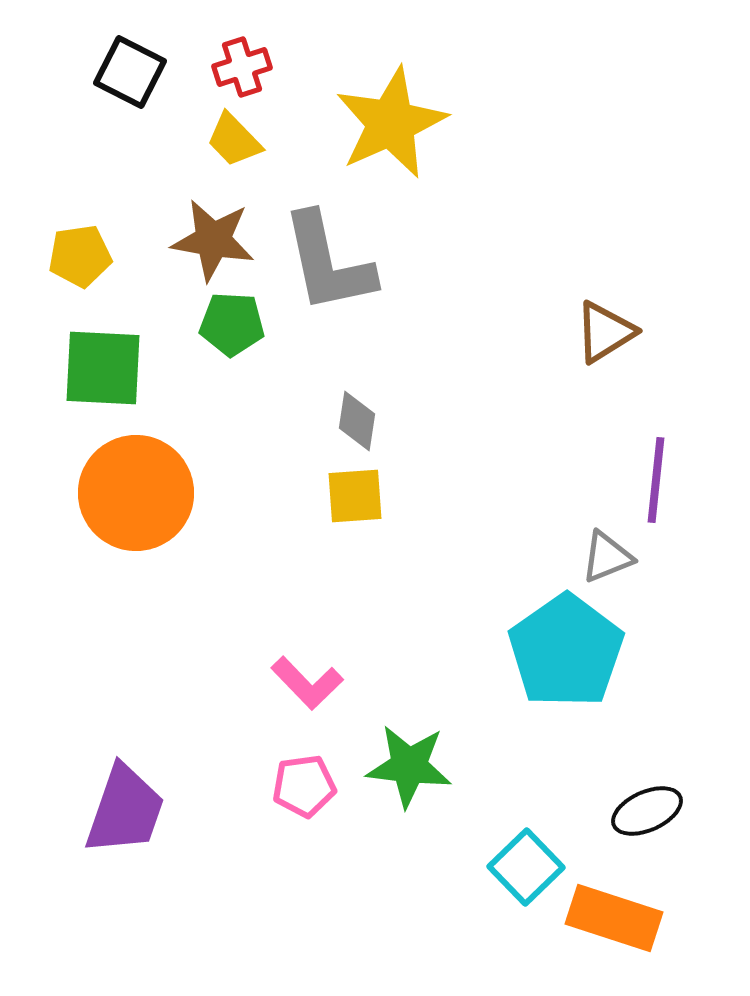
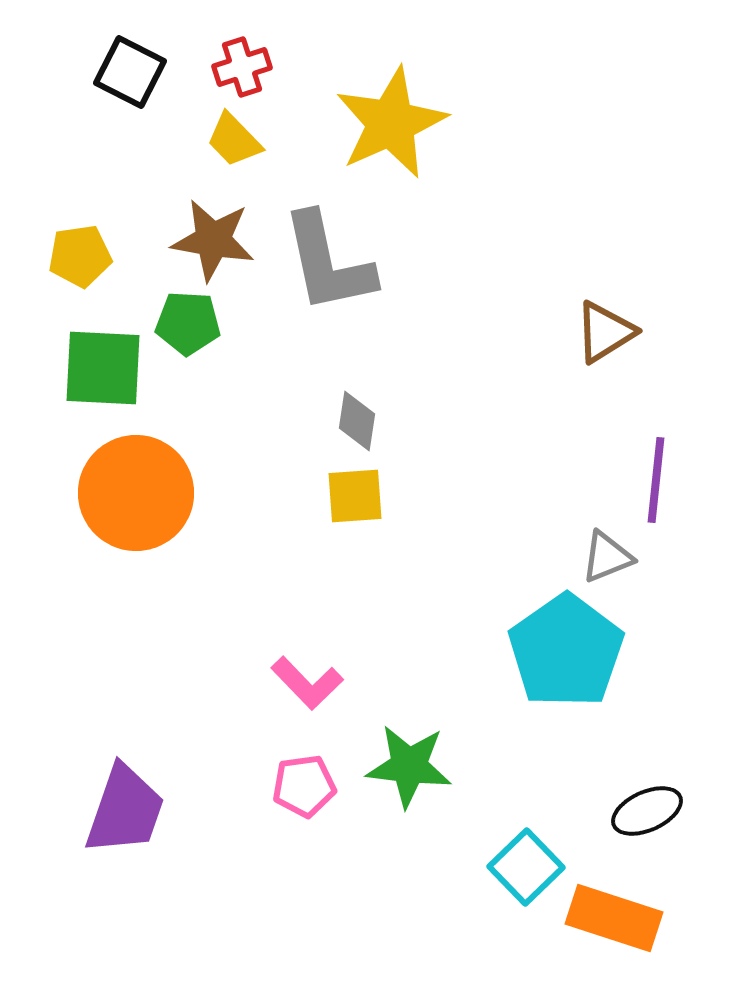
green pentagon: moved 44 px left, 1 px up
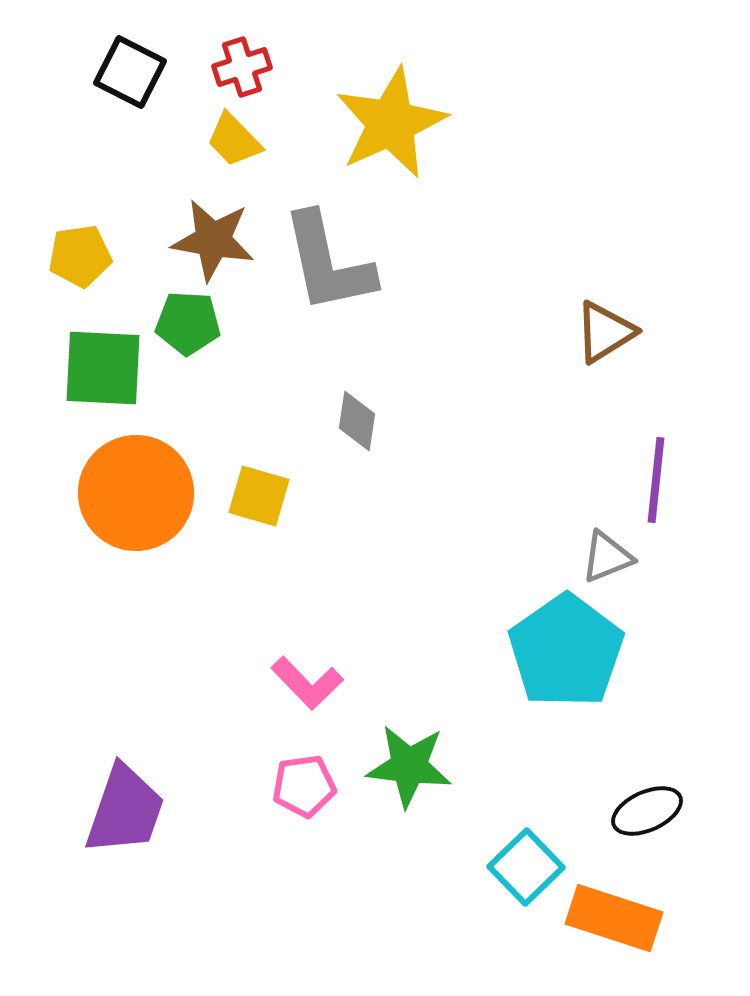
yellow square: moved 96 px left; rotated 20 degrees clockwise
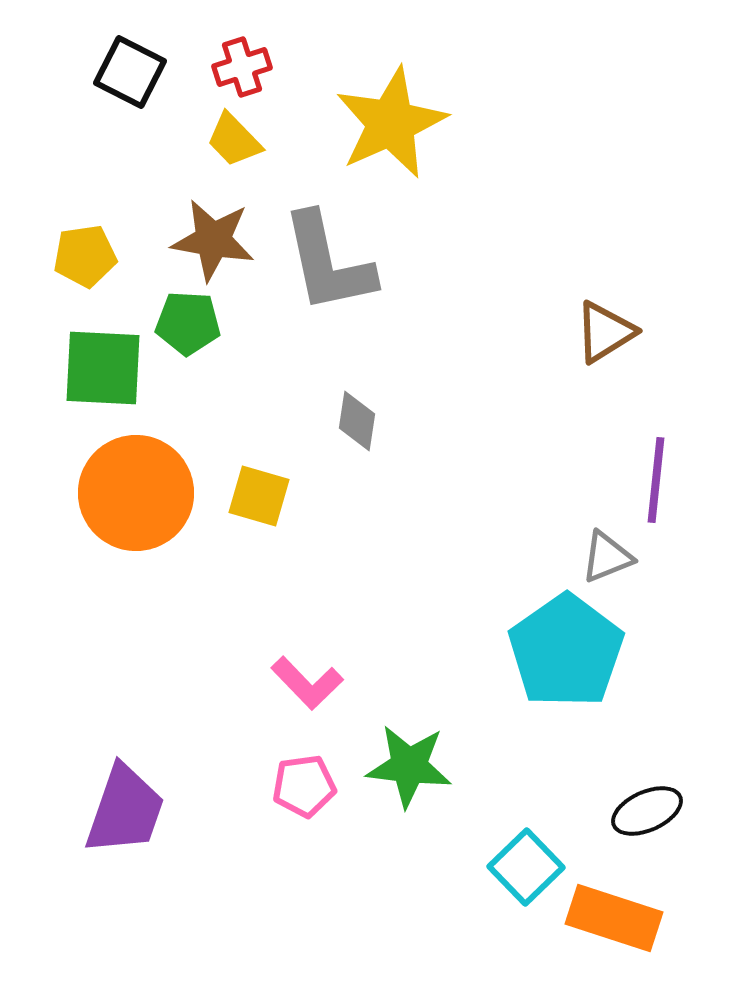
yellow pentagon: moved 5 px right
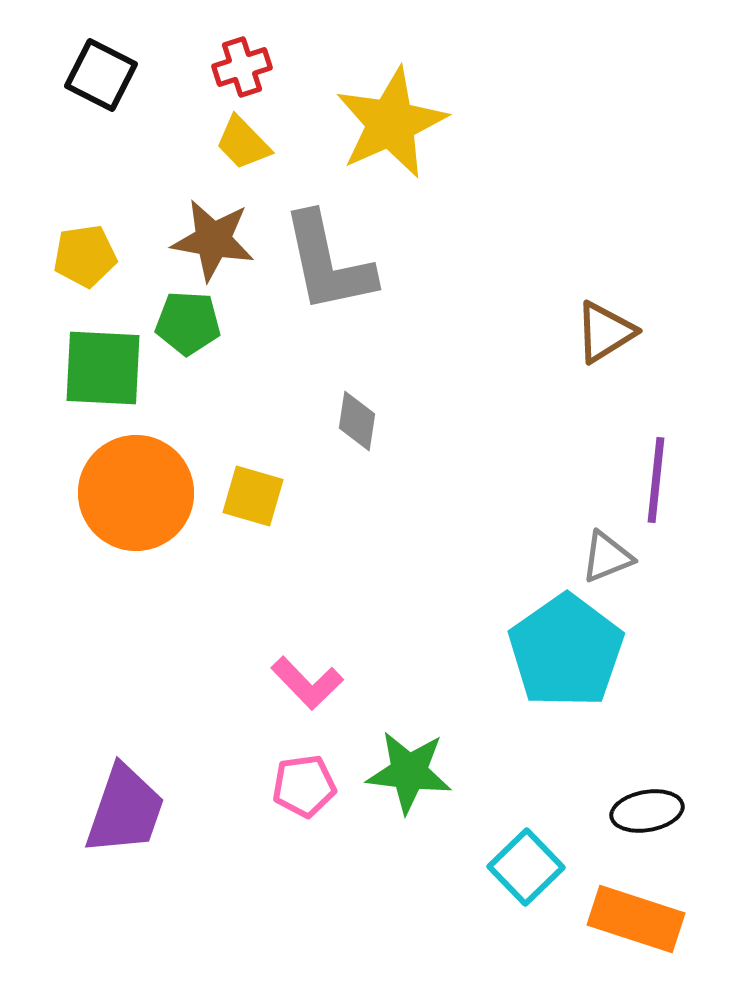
black square: moved 29 px left, 3 px down
yellow trapezoid: moved 9 px right, 3 px down
yellow square: moved 6 px left
green star: moved 6 px down
black ellipse: rotated 14 degrees clockwise
orange rectangle: moved 22 px right, 1 px down
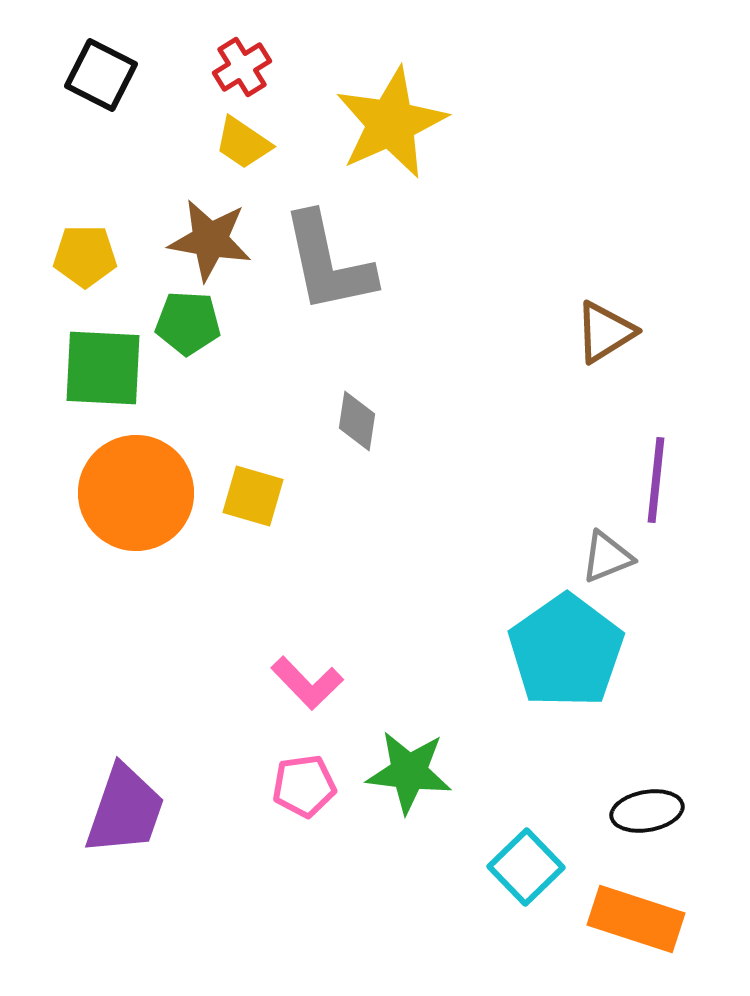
red cross: rotated 14 degrees counterclockwise
yellow trapezoid: rotated 12 degrees counterclockwise
brown star: moved 3 px left
yellow pentagon: rotated 8 degrees clockwise
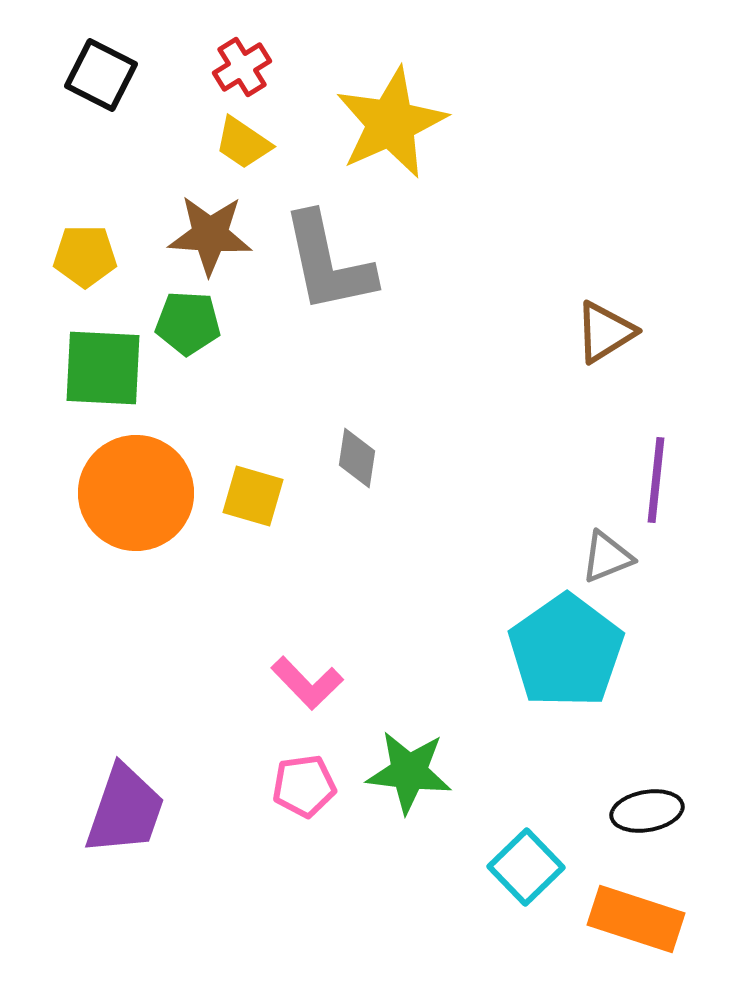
brown star: moved 5 px up; rotated 6 degrees counterclockwise
gray diamond: moved 37 px down
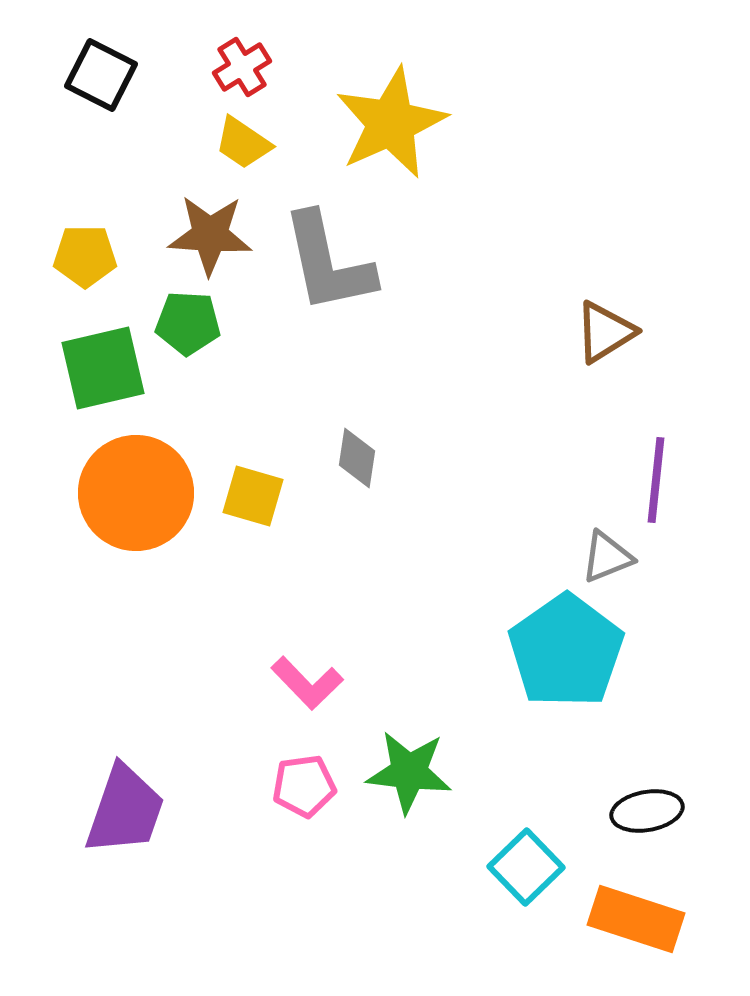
green square: rotated 16 degrees counterclockwise
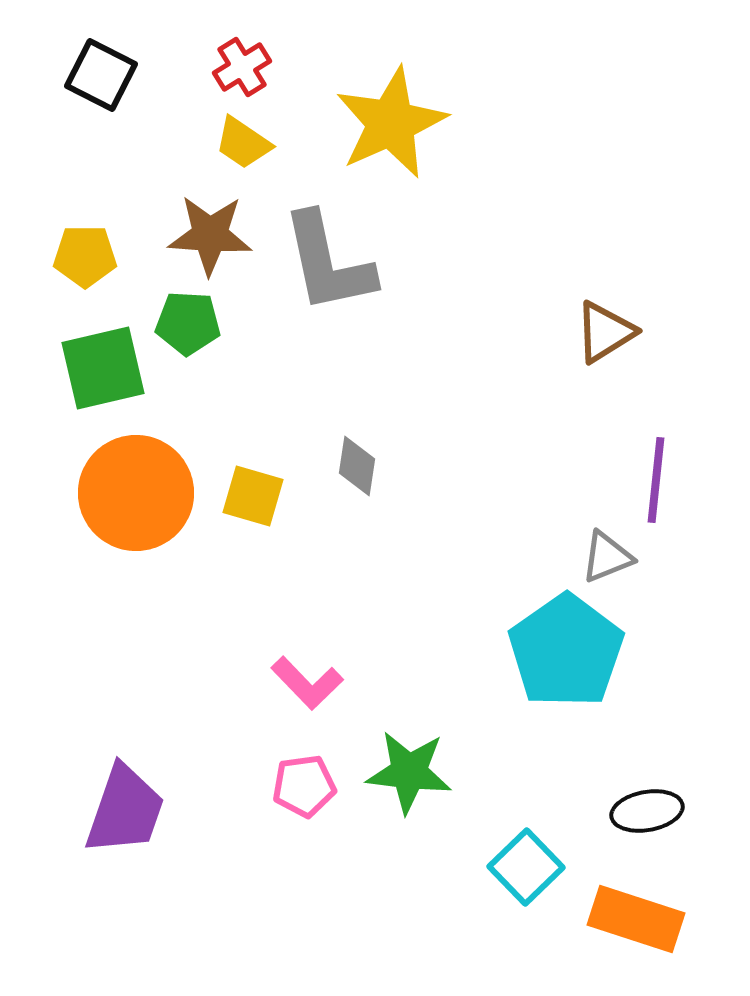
gray diamond: moved 8 px down
